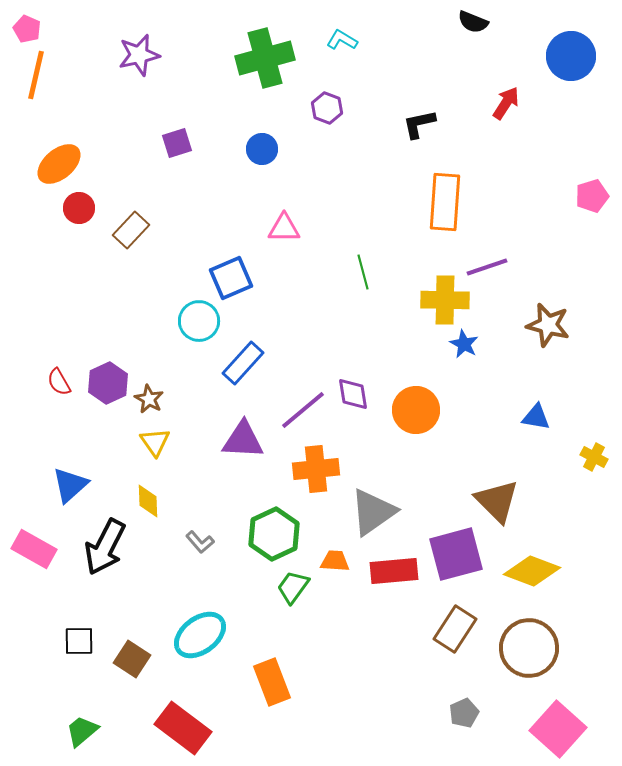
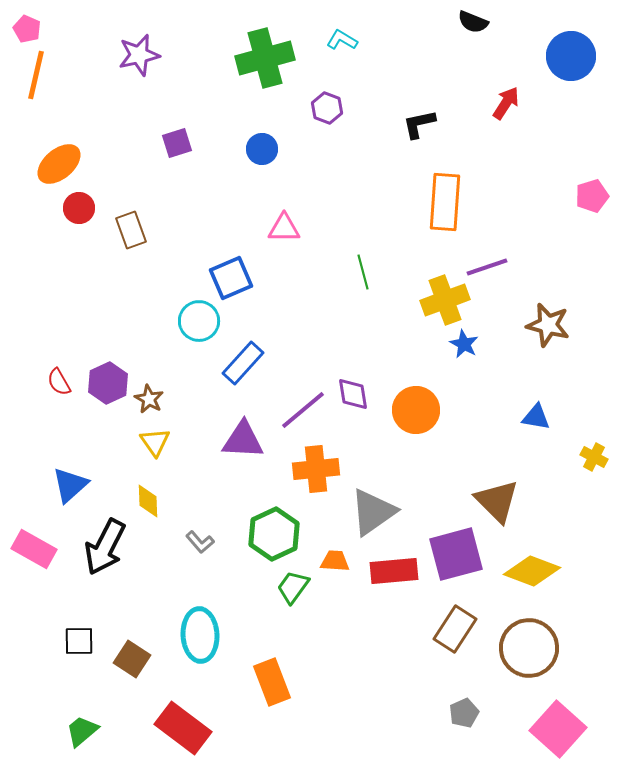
brown rectangle at (131, 230): rotated 63 degrees counterclockwise
yellow cross at (445, 300): rotated 21 degrees counterclockwise
cyan ellipse at (200, 635): rotated 56 degrees counterclockwise
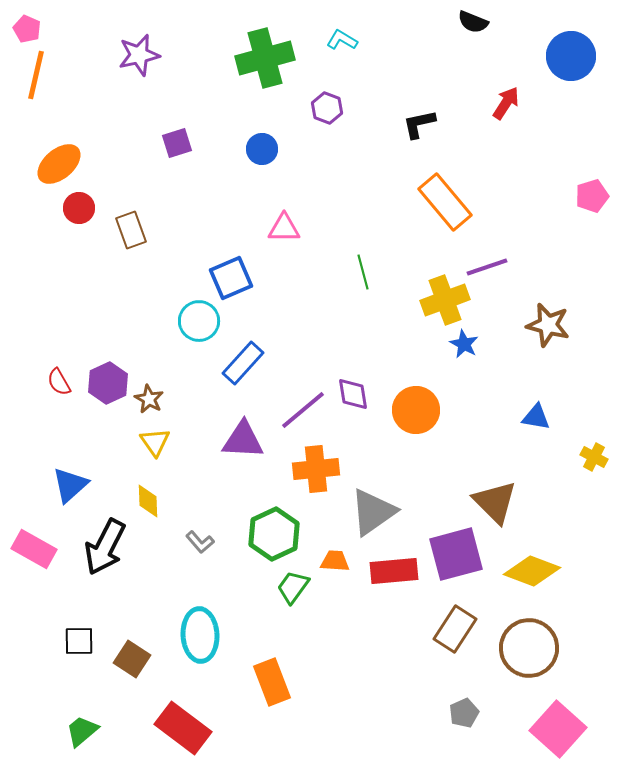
orange rectangle at (445, 202): rotated 44 degrees counterclockwise
brown triangle at (497, 501): moved 2 px left, 1 px down
